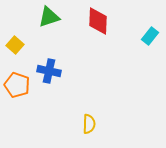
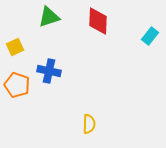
yellow square: moved 2 px down; rotated 24 degrees clockwise
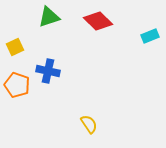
red diamond: rotated 48 degrees counterclockwise
cyan rectangle: rotated 30 degrees clockwise
blue cross: moved 1 px left
yellow semicircle: rotated 36 degrees counterclockwise
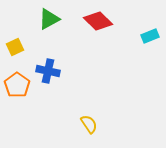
green triangle: moved 2 px down; rotated 10 degrees counterclockwise
orange pentagon: rotated 15 degrees clockwise
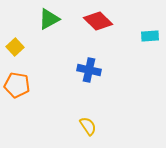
cyan rectangle: rotated 18 degrees clockwise
yellow square: rotated 18 degrees counterclockwise
blue cross: moved 41 px right, 1 px up
orange pentagon: rotated 25 degrees counterclockwise
yellow semicircle: moved 1 px left, 2 px down
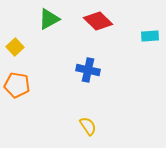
blue cross: moved 1 px left
